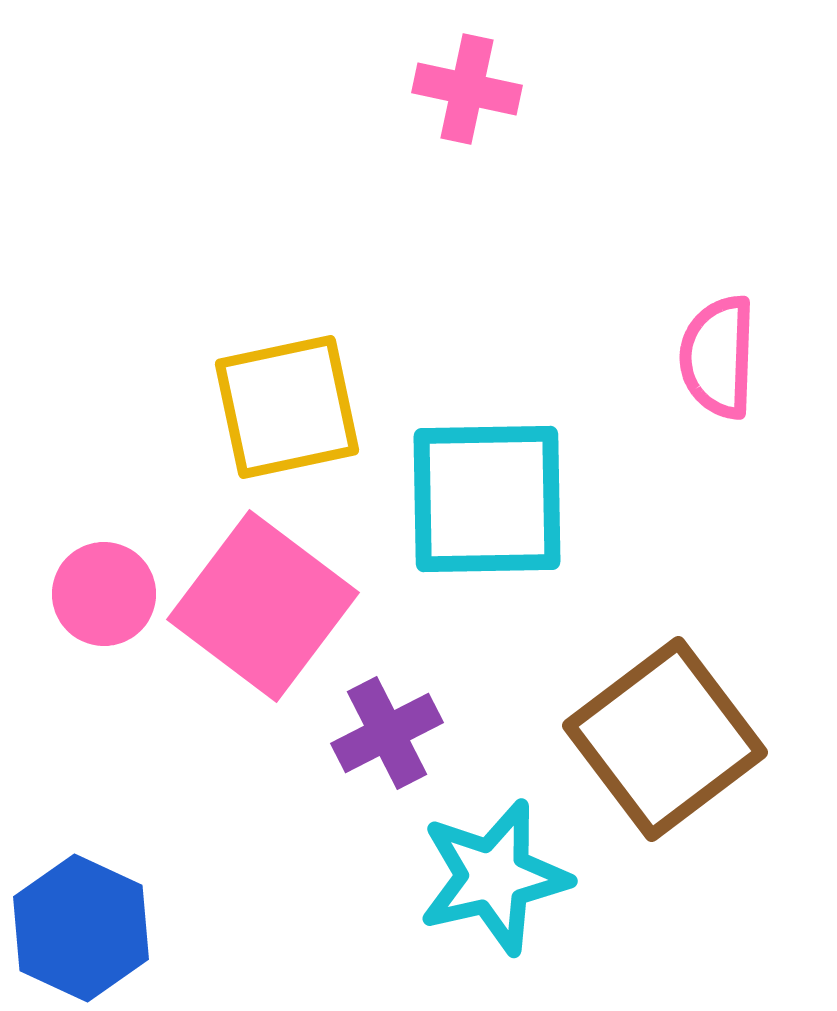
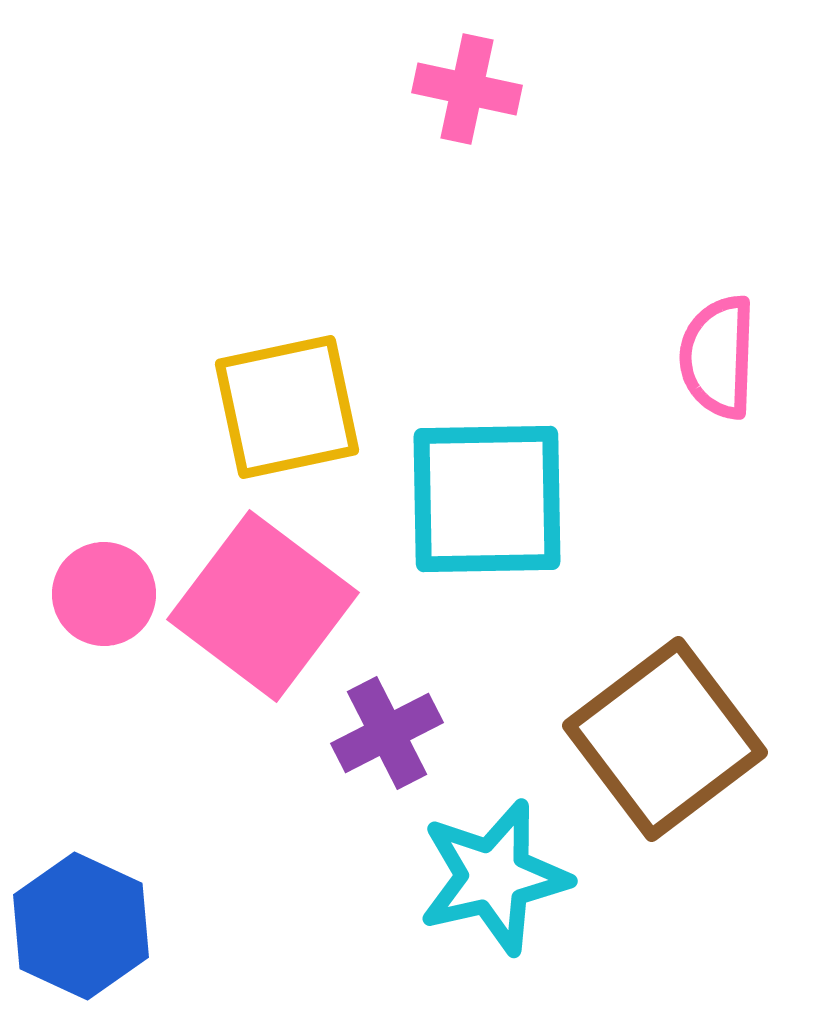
blue hexagon: moved 2 px up
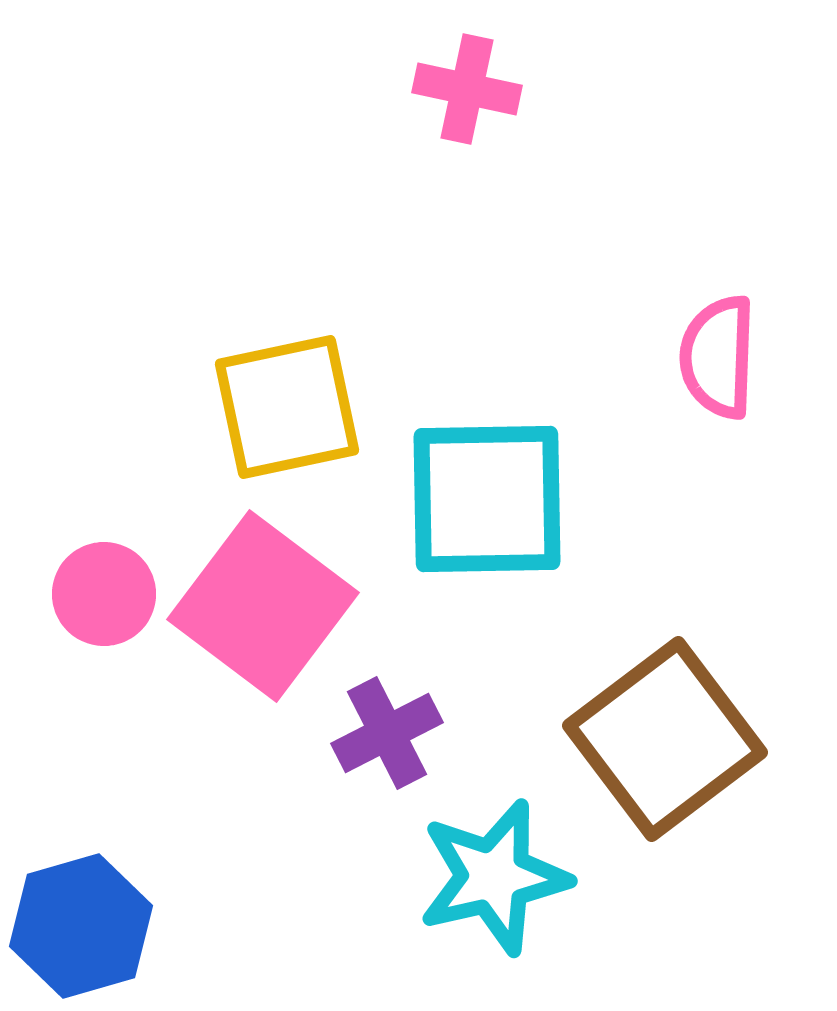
blue hexagon: rotated 19 degrees clockwise
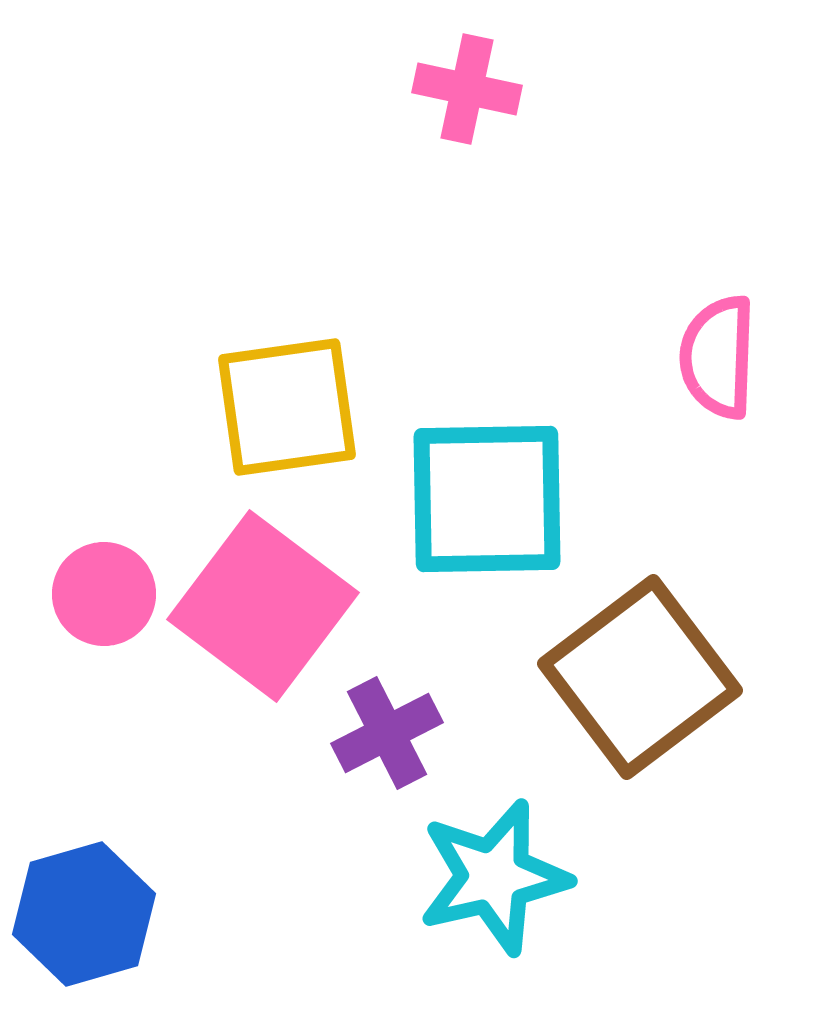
yellow square: rotated 4 degrees clockwise
brown square: moved 25 px left, 62 px up
blue hexagon: moved 3 px right, 12 px up
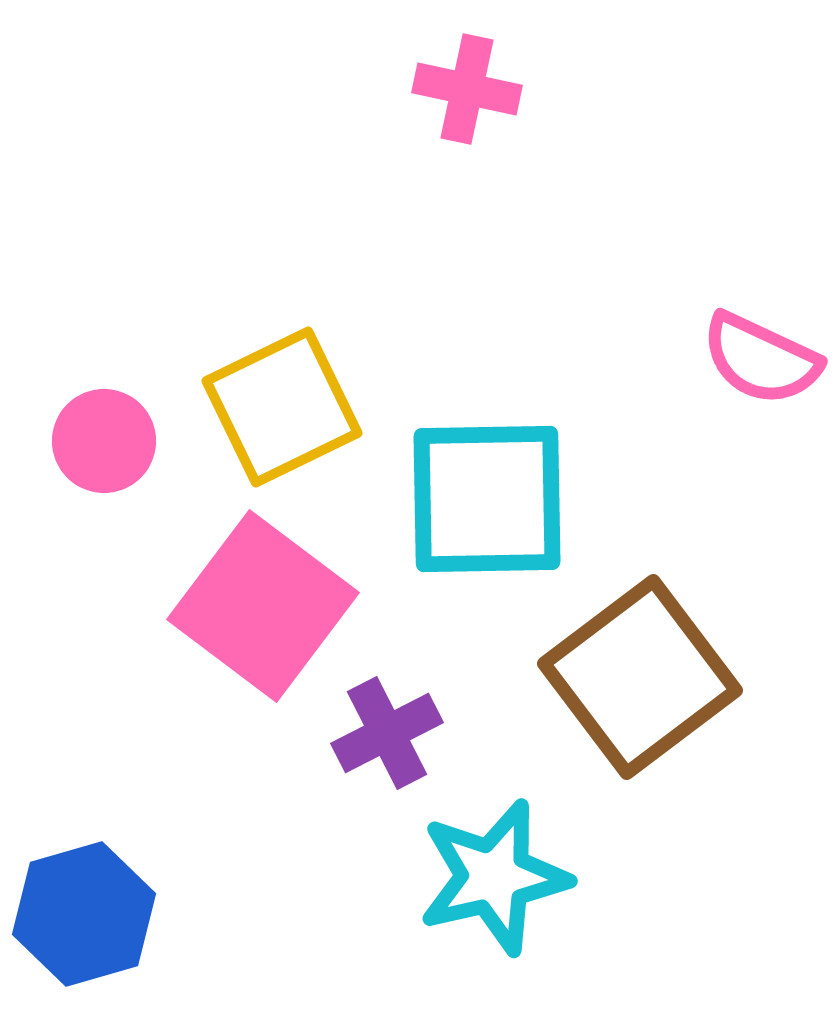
pink semicircle: moved 43 px right, 2 px down; rotated 67 degrees counterclockwise
yellow square: moved 5 px left; rotated 18 degrees counterclockwise
pink circle: moved 153 px up
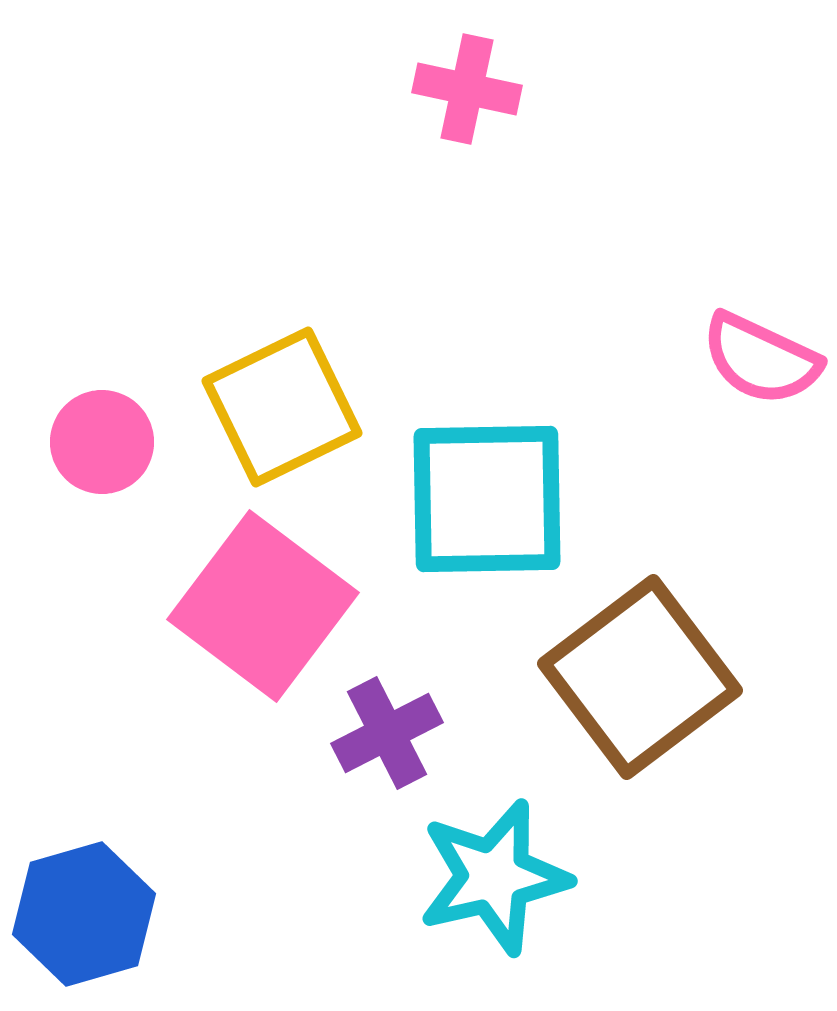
pink circle: moved 2 px left, 1 px down
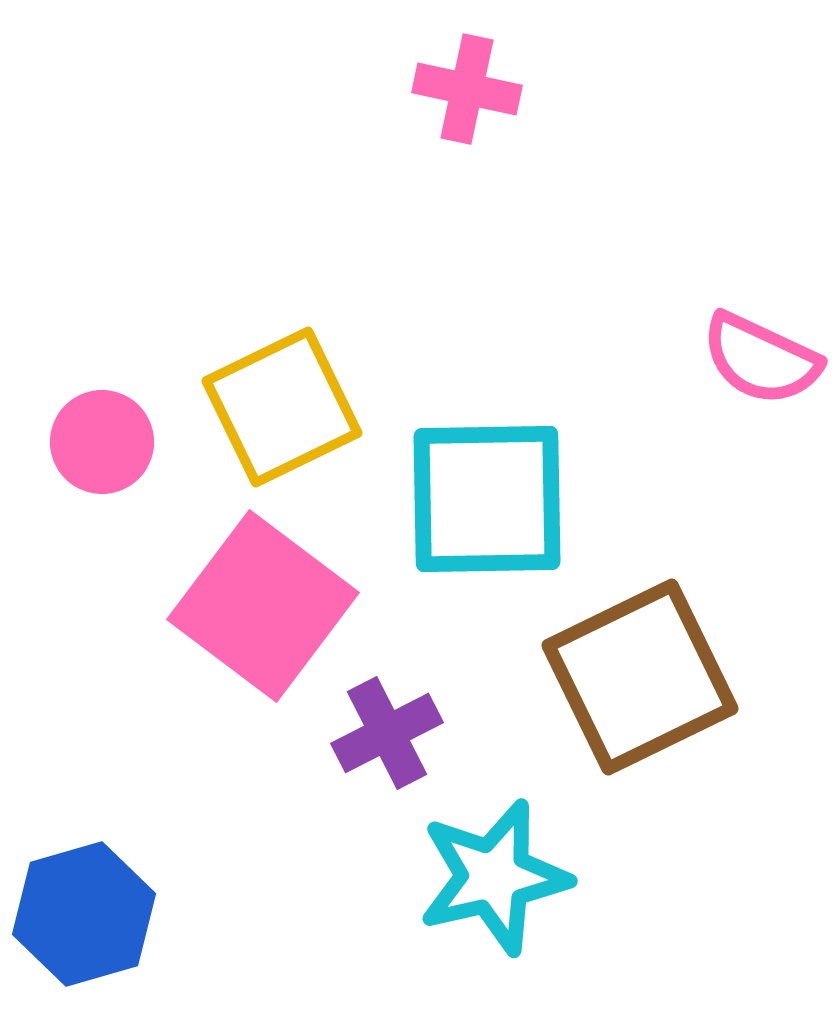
brown square: rotated 11 degrees clockwise
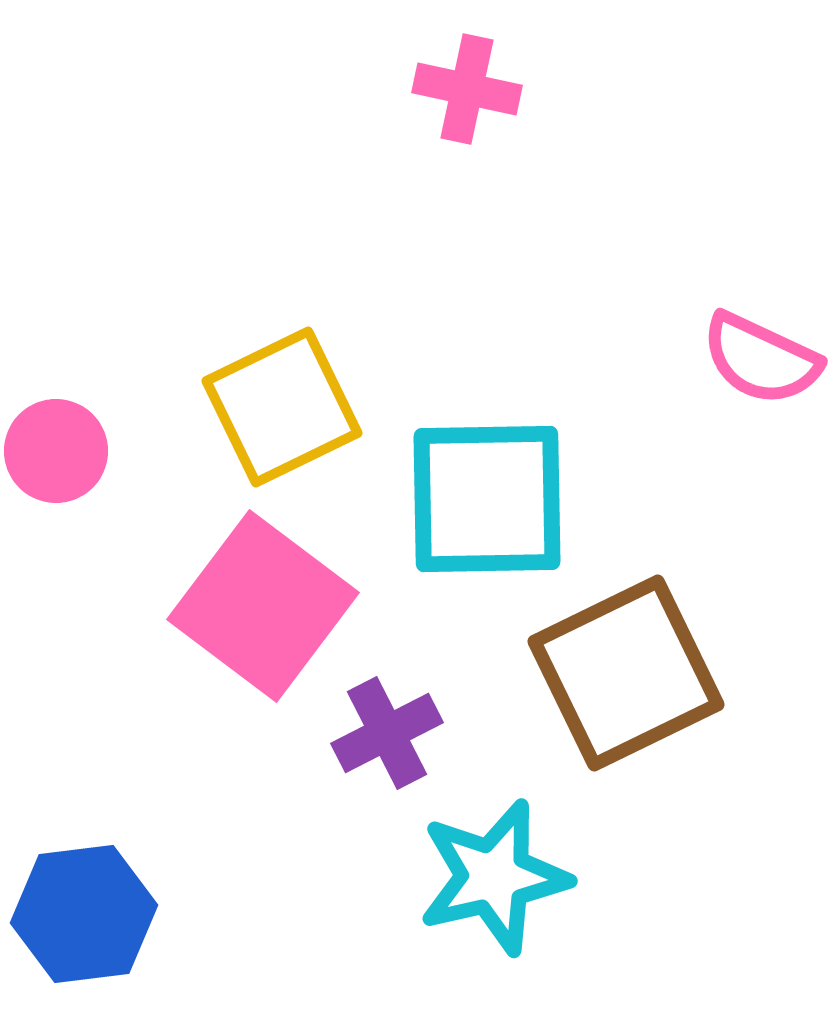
pink circle: moved 46 px left, 9 px down
brown square: moved 14 px left, 4 px up
blue hexagon: rotated 9 degrees clockwise
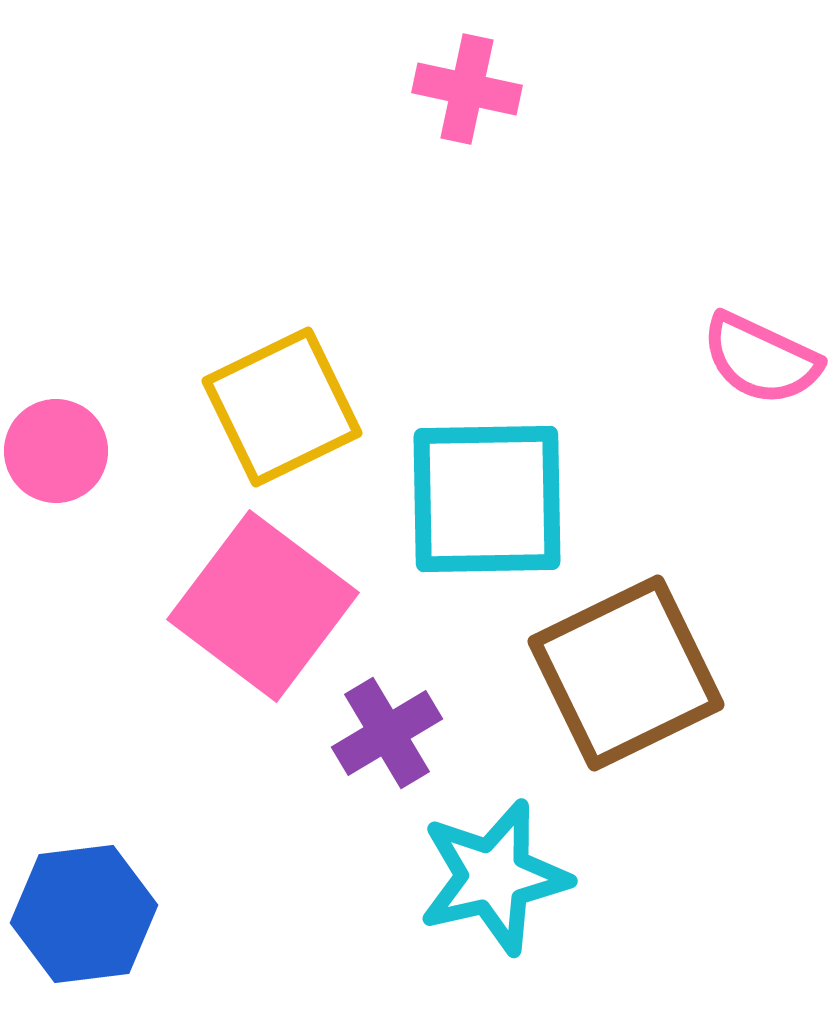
purple cross: rotated 4 degrees counterclockwise
